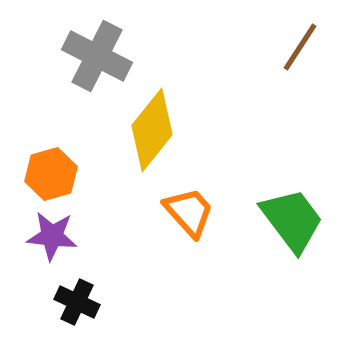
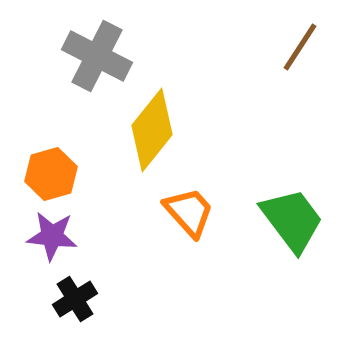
black cross: moved 2 px left, 3 px up; rotated 33 degrees clockwise
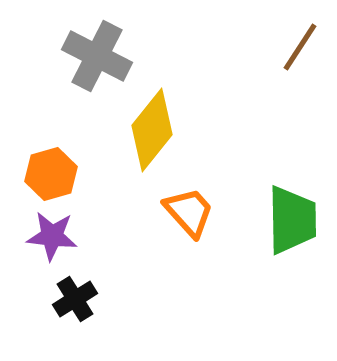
green trapezoid: rotated 36 degrees clockwise
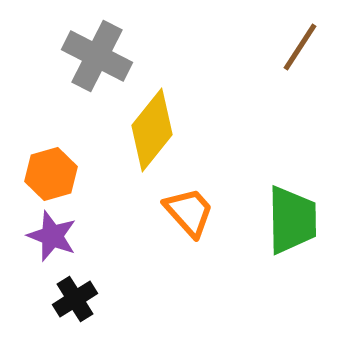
purple star: rotated 15 degrees clockwise
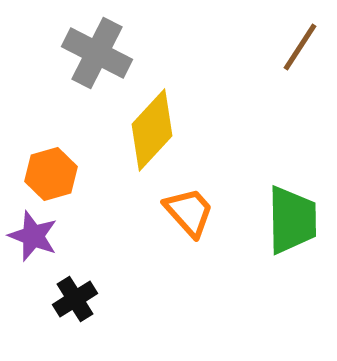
gray cross: moved 3 px up
yellow diamond: rotated 4 degrees clockwise
purple star: moved 19 px left
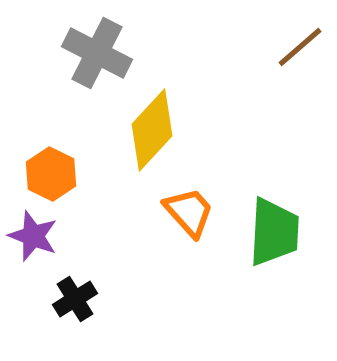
brown line: rotated 16 degrees clockwise
orange hexagon: rotated 18 degrees counterclockwise
green trapezoid: moved 18 px left, 12 px down; rotated 4 degrees clockwise
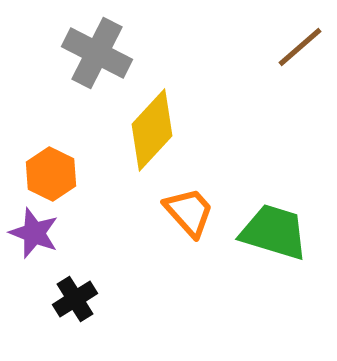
green trapezoid: rotated 76 degrees counterclockwise
purple star: moved 1 px right, 3 px up
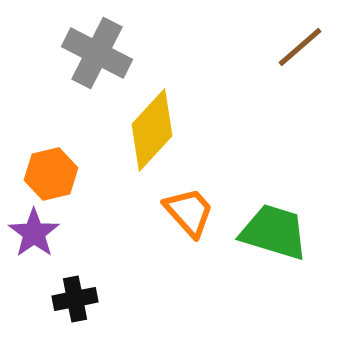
orange hexagon: rotated 21 degrees clockwise
purple star: rotated 15 degrees clockwise
black cross: rotated 21 degrees clockwise
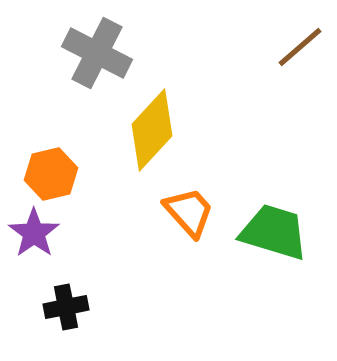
black cross: moved 9 px left, 8 px down
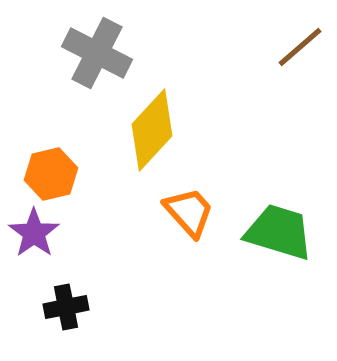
green trapezoid: moved 5 px right
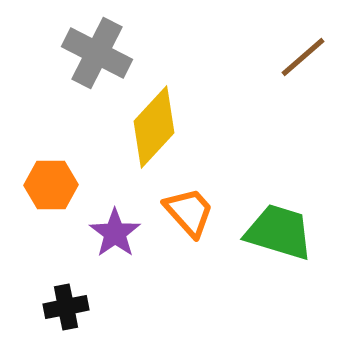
brown line: moved 3 px right, 10 px down
yellow diamond: moved 2 px right, 3 px up
orange hexagon: moved 11 px down; rotated 12 degrees clockwise
purple star: moved 81 px right
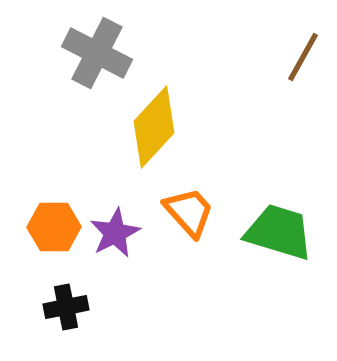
brown line: rotated 20 degrees counterclockwise
orange hexagon: moved 3 px right, 42 px down
purple star: rotated 9 degrees clockwise
